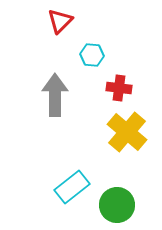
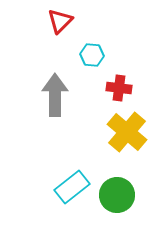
green circle: moved 10 px up
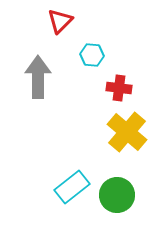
gray arrow: moved 17 px left, 18 px up
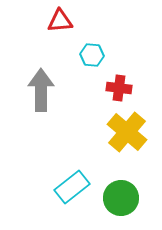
red triangle: rotated 40 degrees clockwise
gray arrow: moved 3 px right, 13 px down
green circle: moved 4 px right, 3 px down
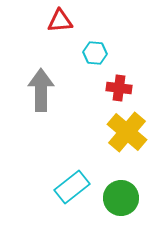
cyan hexagon: moved 3 px right, 2 px up
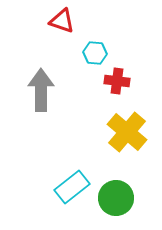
red triangle: moved 2 px right; rotated 24 degrees clockwise
red cross: moved 2 px left, 7 px up
green circle: moved 5 px left
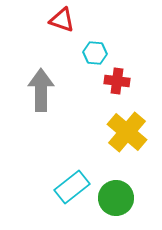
red triangle: moved 1 px up
